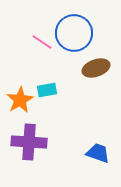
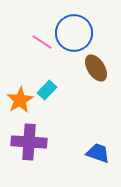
brown ellipse: rotated 76 degrees clockwise
cyan rectangle: rotated 36 degrees counterclockwise
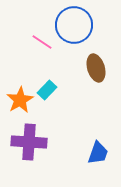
blue circle: moved 8 px up
brown ellipse: rotated 16 degrees clockwise
blue trapezoid: rotated 90 degrees clockwise
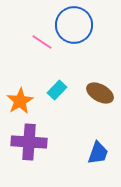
brown ellipse: moved 4 px right, 25 px down; rotated 44 degrees counterclockwise
cyan rectangle: moved 10 px right
orange star: moved 1 px down
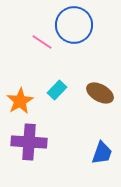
blue trapezoid: moved 4 px right
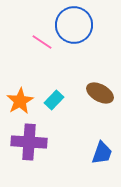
cyan rectangle: moved 3 px left, 10 px down
